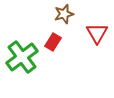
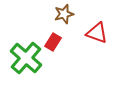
red triangle: rotated 40 degrees counterclockwise
green cross: moved 4 px right, 1 px down; rotated 12 degrees counterclockwise
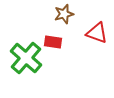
red rectangle: rotated 66 degrees clockwise
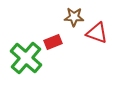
brown star: moved 10 px right, 3 px down; rotated 18 degrees clockwise
red rectangle: rotated 30 degrees counterclockwise
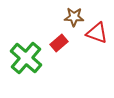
red rectangle: moved 6 px right, 1 px down; rotated 18 degrees counterclockwise
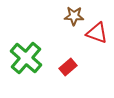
brown star: moved 1 px up
red rectangle: moved 9 px right, 24 px down
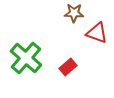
brown star: moved 3 px up
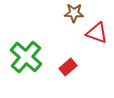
green cross: moved 1 px up
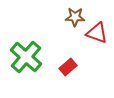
brown star: moved 1 px right, 4 px down
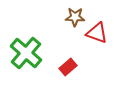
green cross: moved 4 px up
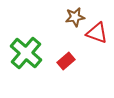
brown star: rotated 12 degrees counterclockwise
red rectangle: moved 2 px left, 6 px up
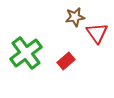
red triangle: rotated 35 degrees clockwise
green cross: rotated 12 degrees clockwise
